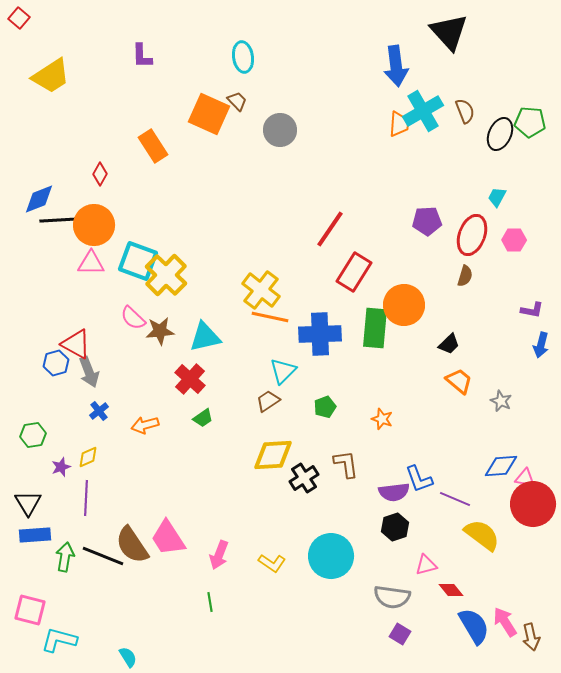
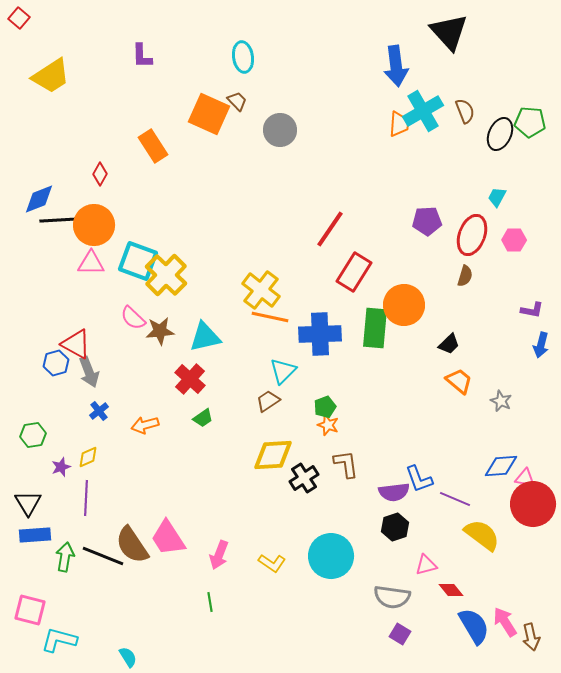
orange star at (382, 419): moved 54 px left, 6 px down
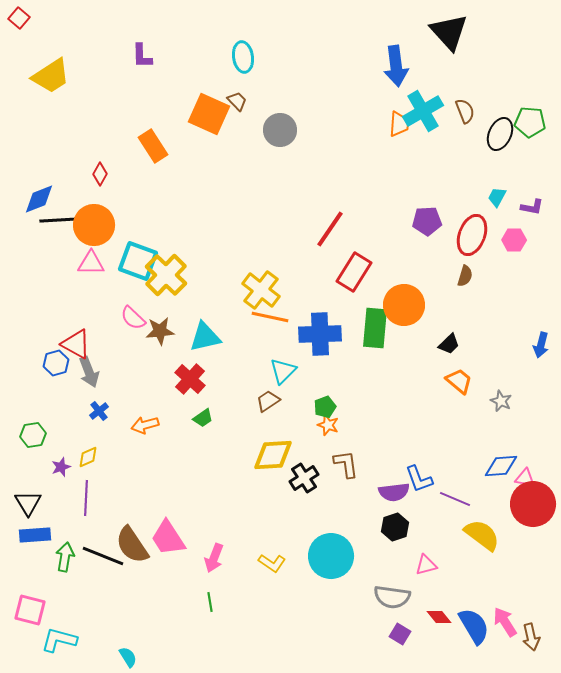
purple L-shape at (532, 310): moved 103 px up
pink arrow at (219, 555): moved 5 px left, 3 px down
red diamond at (451, 590): moved 12 px left, 27 px down
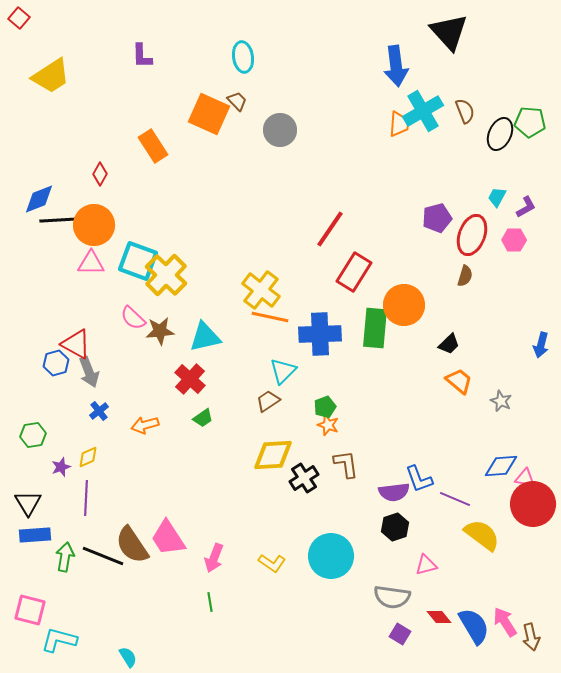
purple L-shape at (532, 207): moved 6 px left; rotated 40 degrees counterclockwise
purple pentagon at (427, 221): moved 10 px right, 3 px up; rotated 12 degrees counterclockwise
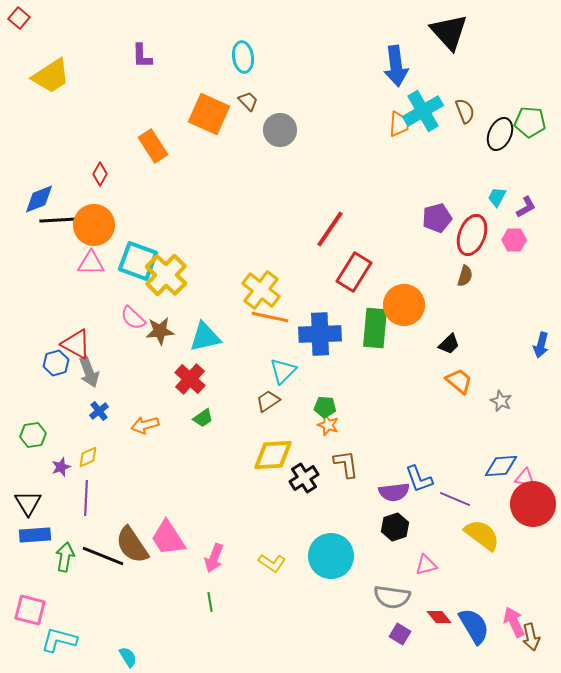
brown trapezoid at (237, 101): moved 11 px right
green pentagon at (325, 407): rotated 25 degrees clockwise
pink arrow at (505, 622): moved 9 px right; rotated 8 degrees clockwise
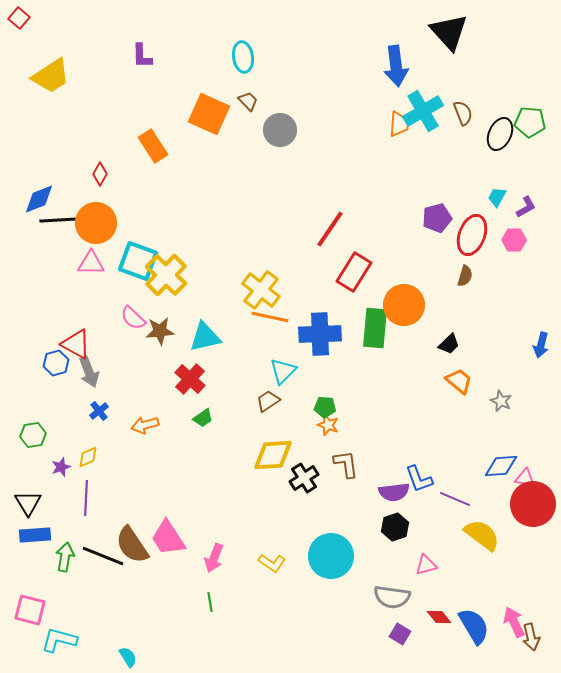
brown semicircle at (465, 111): moved 2 px left, 2 px down
orange circle at (94, 225): moved 2 px right, 2 px up
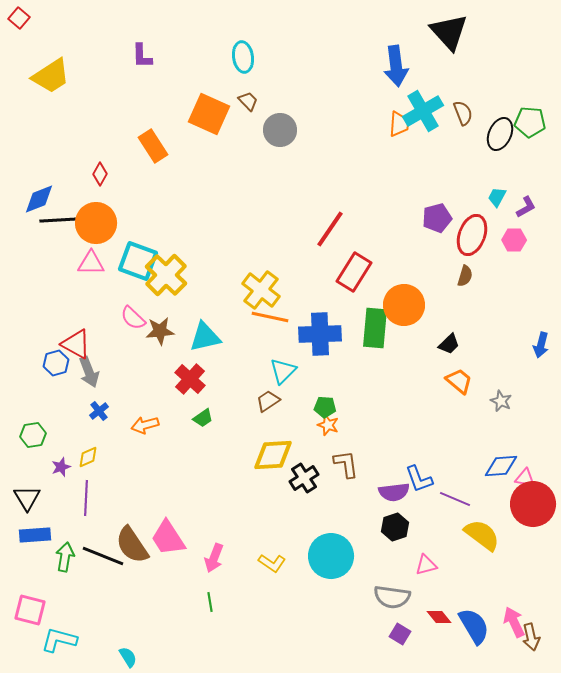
black triangle at (28, 503): moved 1 px left, 5 px up
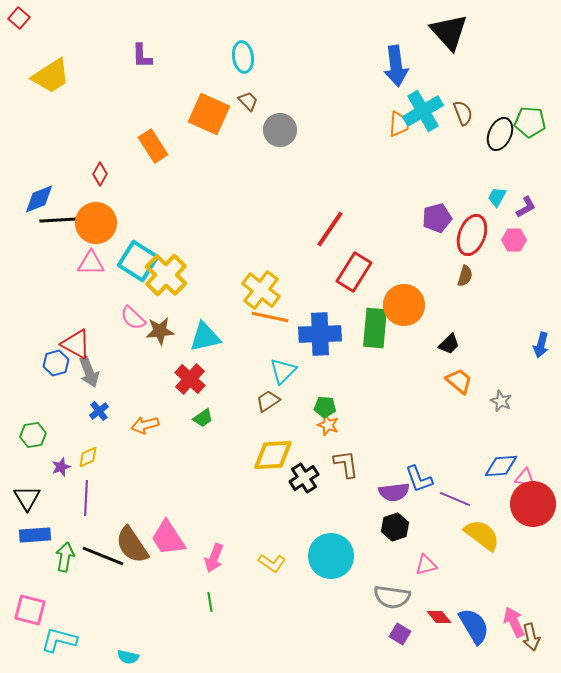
cyan square at (138, 261): rotated 12 degrees clockwise
cyan semicircle at (128, 657): rotated 135 degrees clockwise
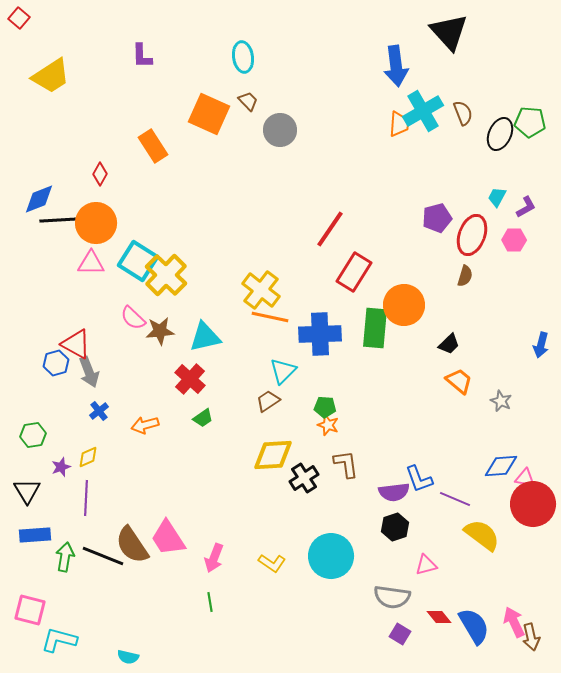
black triangle at (27, 498): moved 7 px up
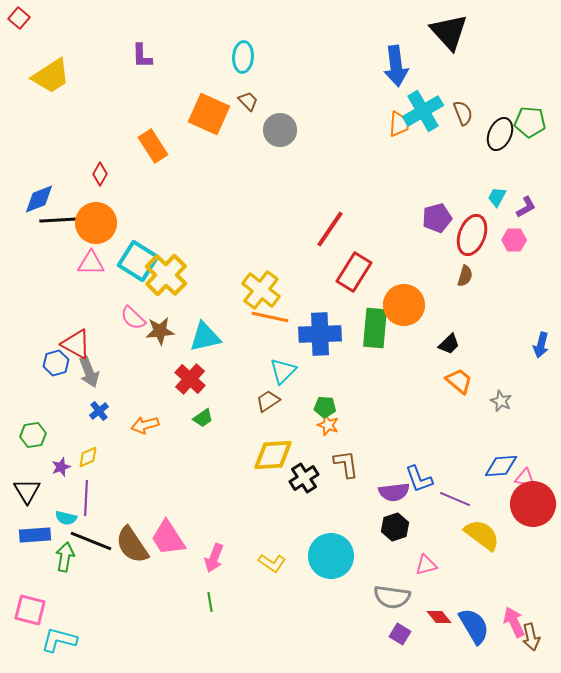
cyan ellipse at (243, 57): rotated 12 degrees clockwise
black line at (103, 556): moved 12 px left, 15 px up
cyan semicircle at (128, 657): moved 62 px left, 139 px up
